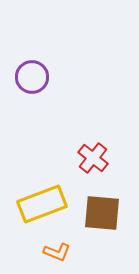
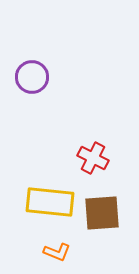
red cross: rotated 12 degrees counterclockwise
yellow rectangle: moved 8 px right, 2 px up; rotated 27 degrees clockwise
brown square: rotated 9 degrees counterclockwise
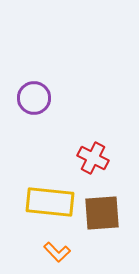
purple circle: moved 2 px right, 21 px down
orange L-shape: rotated 24 degrees clockwise
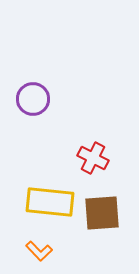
purple circle: moved 1 px left, 1 px down
orange L-shape: moved 18 px left, 1 px up
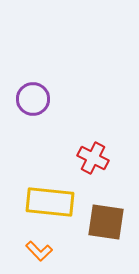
brown square: moved 4 px right, 9 px down; rotated 12 degrees clockwise
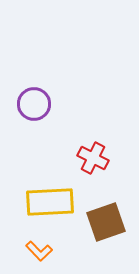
purple circle: moved 1 px right, 5 px down
yellow rectangle: rotated 9 degrees counterclockwise
brown square: rotated 27 degrees counterclockwise
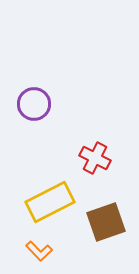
red cross: moved 2 px right
yellow rectangle: rotated 24 degrees counterclockwise
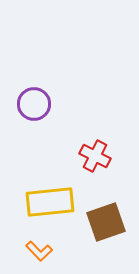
red cross: moved 2 px up
yellow rectangle: rotated 21 degrees clockwise
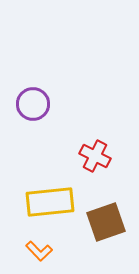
purple circle: moved 1 px left
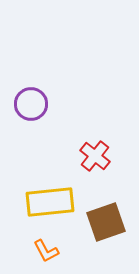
purple circle: moved 2 px left
red cross: rotated 12 degrees clockwise
orange L-shape: moved 7 px right; rotated 16 degrees clockwise
